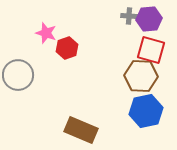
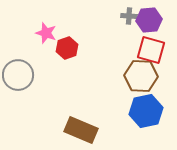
purple hexagon: moved 1 px down
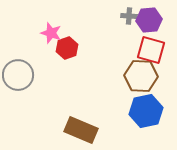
pink star: moved 5 px right
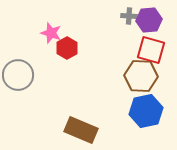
red hexagon: rotated 10 degrees counterclockwise
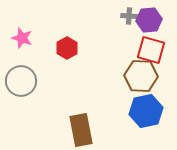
pink star: moved 29 px left, 5 px down
gray circle: moved 3 px right, 6 px down
brown rectangle: rotated 56 degrees clockwise
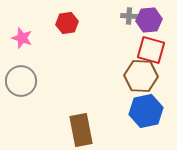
red hexagon: moved 25 px up; rotated 20 degrees clockwise
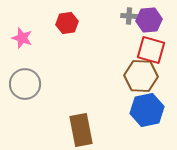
gray circle: moved 4 px right, 3 px down
blue hexagon: moved 1 px right, 1 px up
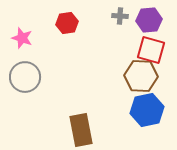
gray cross: moved 9 px left
gray circle: moved 7 px up
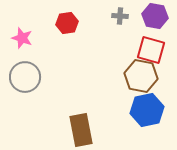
purple hexagon: moved 6 px right, 4 px up; rotated 15 degrees clockwise
brown hexagon: rotated 8 degrees clockwise
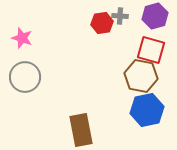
purple hexagon: rotated 25 degrees counterclockwise
red hexagon: moved 35 px right
